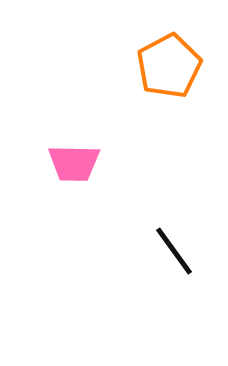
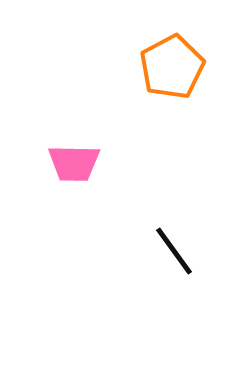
orange pentagon: moved 3 px right, 1 px down
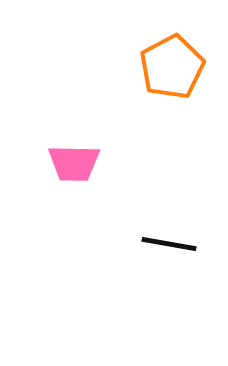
black line: moved 5 px left, 7 px up; rotated 44 degrees counterclockwise
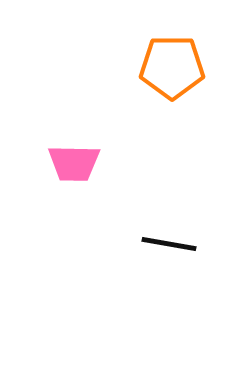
orange pentagon: rotated 28 degrees clockwise
